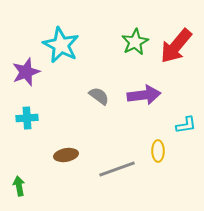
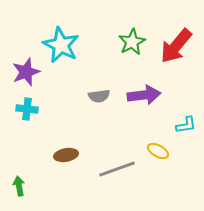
green star: moved 3 px left
gray semicircle: rotated 135 degrees clockwise
cyan cross: moved 9 px up; rotated 10 degrees clockwise
yellow ellipse: rotated 60 degrees counterclockwise
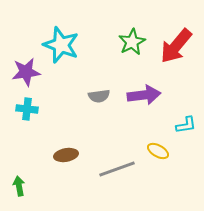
cyan star: rotated 6 degrees counterclockwise
purple star: rotated 12 degrees clockwise
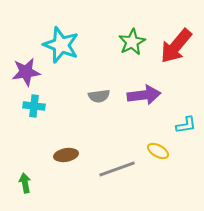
cyan cross: moved 7 px right, 3 px up
green arrow: moved 6 px right, 3 px up
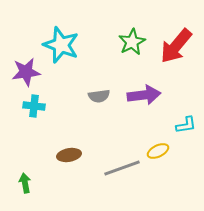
yellow ellipse: rotated 55 degrees counterclockwise
brown ellipse: moved 3 px right
gray line: moved 5 px right, 1 px up
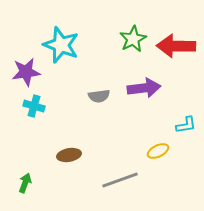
green star: moved 1 px right, 3 px up
red arrow: rotated 51 degrees clockwise
purple arrow: moved 7 px up
cyan cross: rotated 10 degrees clockwise
gray line: moved 2 px left, 12 px down
green arrow: rotated 30 degrees clockwise
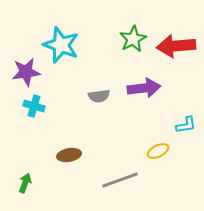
red arrow: rotated 6 degrees counterclockwise
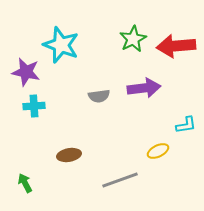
purple star: rotated 20 degrees clockwise
cyan cross: rotated 20 degrees counterclockwise
green arrow: rotated 48 degrees counterclockwise
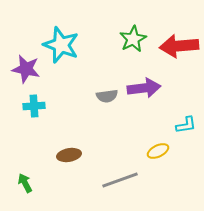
red arrow: moved 3 px right
purple star: moved 3 px up
gray semicircle: moved 8 px right
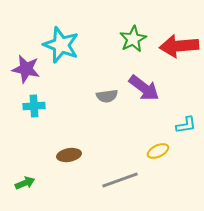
purple arrow: rotated 44 degrees clockwise
green arrow: rotated 96 degrees clockwise
